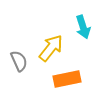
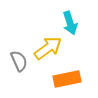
cyan arrow: moved 13 px left, 4 px up
yellow arrow: moved 3 px left; rotated 16 degrees clockwise
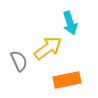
orange rectangle: moved 1 px down
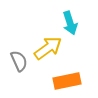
orange rectangle: moved 1 px down
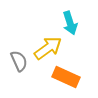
orange rectangle: moved 1 px left, 4 px up; rotated 36 degrees clockwise
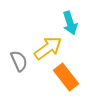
orange rectangle: rotated 28 degrees clockwise
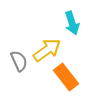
cyan arrow: moved 2 px right
yellow arrow: moved 1 px left, 2 px down
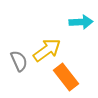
cyan arrow: moved 9 px right, 1 px up; rotated 75 degrees counterclockwise
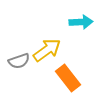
gray semicircle: rotated 95 degrees clockwise
orange rectangle: moved 2 px right, 1 px down
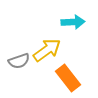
cyan arrow: moved 8 px left
